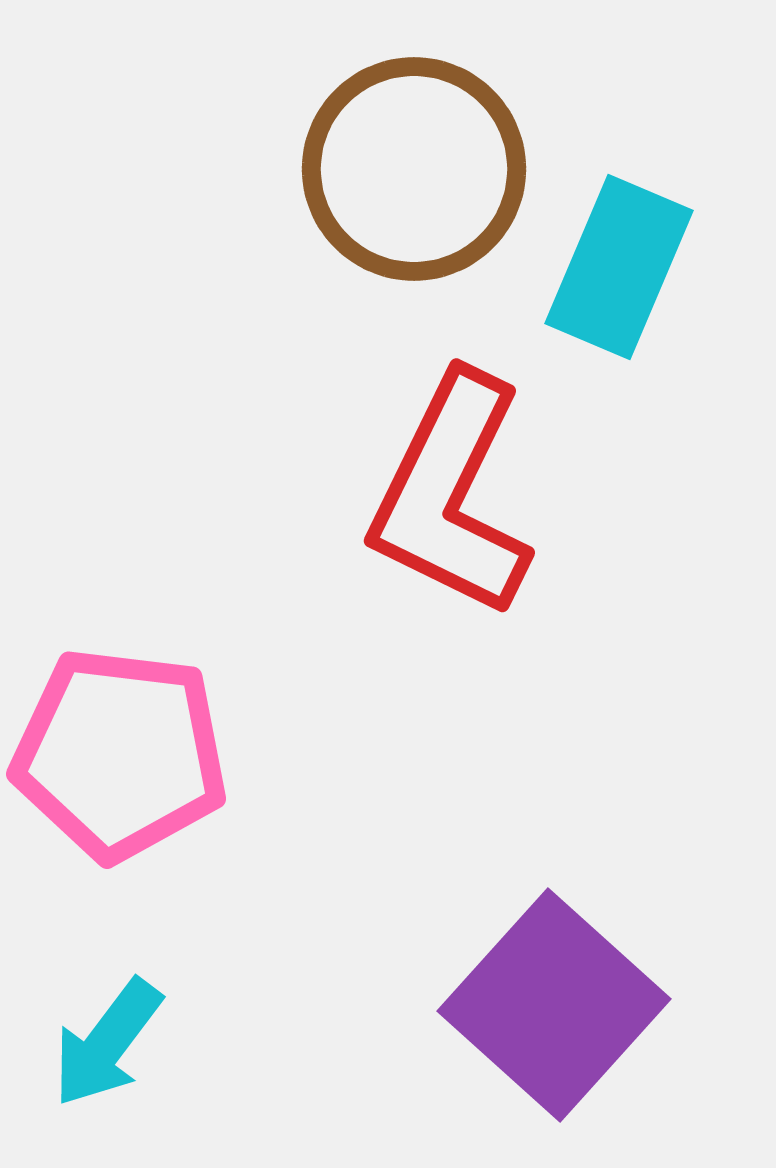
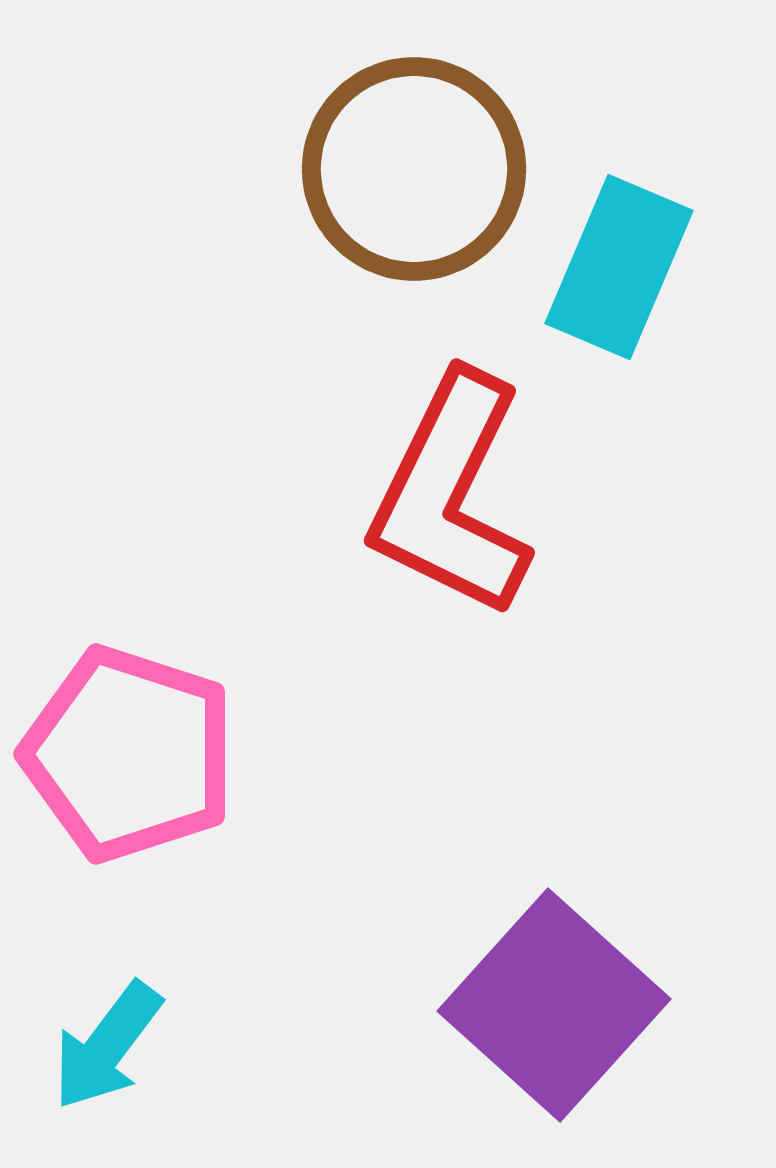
pink pentagon: moved 9 px right; rotated 11 degrees clockwise
cyan arrow: moved 3 px down
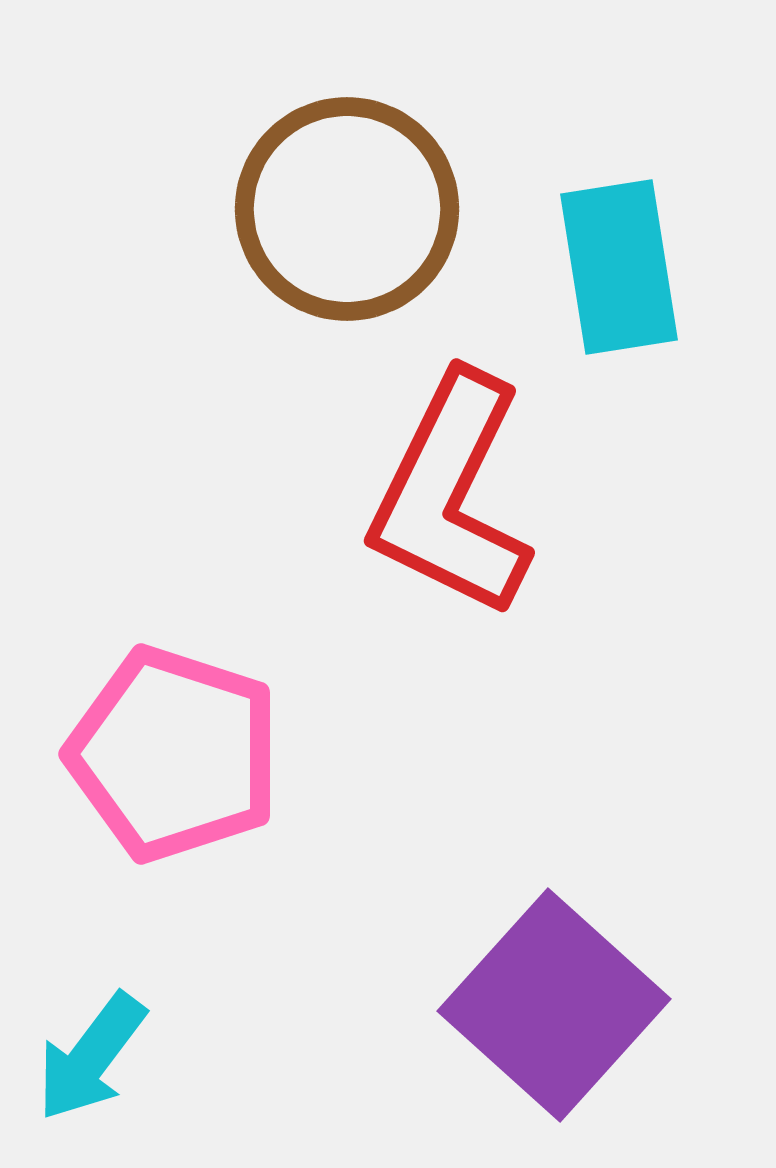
brown circle: moved 67 px left, 40 px down
cyan rectangle: rotated 32 degrees counterclockwise
pink pentagon: moved 45 px right
cyan arrow: moved 16 px left, 11 px down
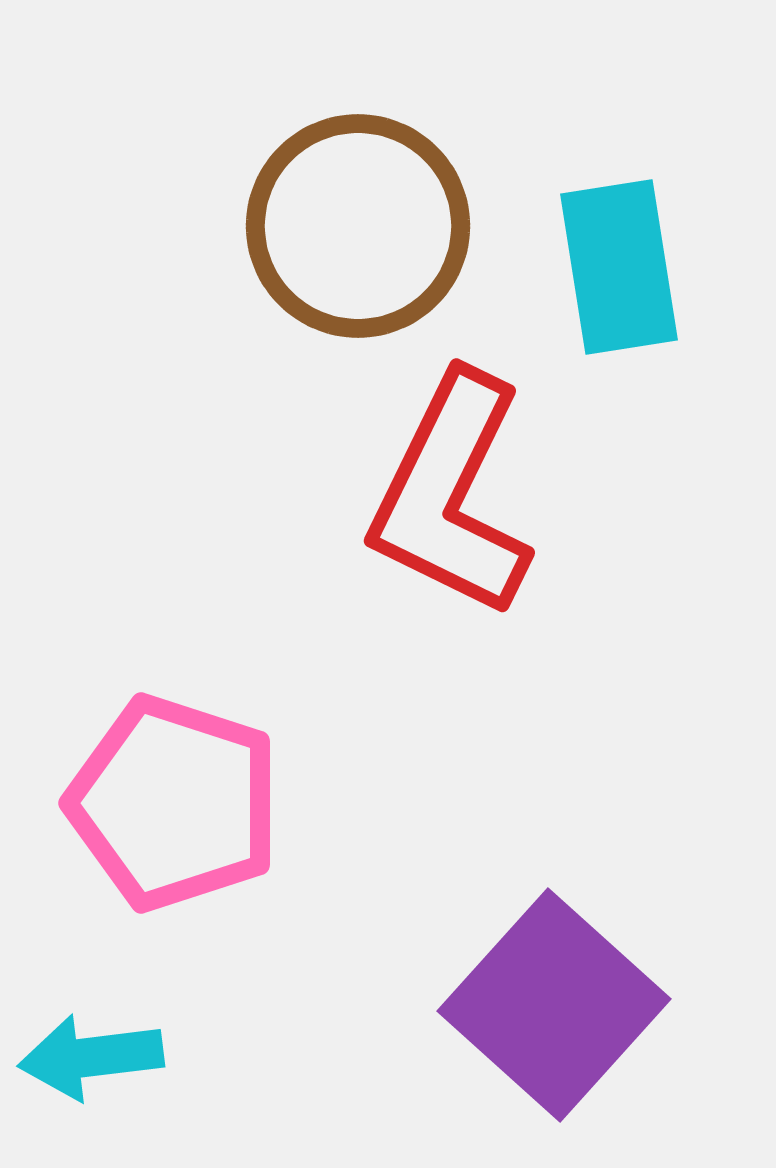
brown circle: moved 11 px right, 17 px down
pink pentagon: moved 49 px down
cyan arrow: rotated 46 degrees clockwise
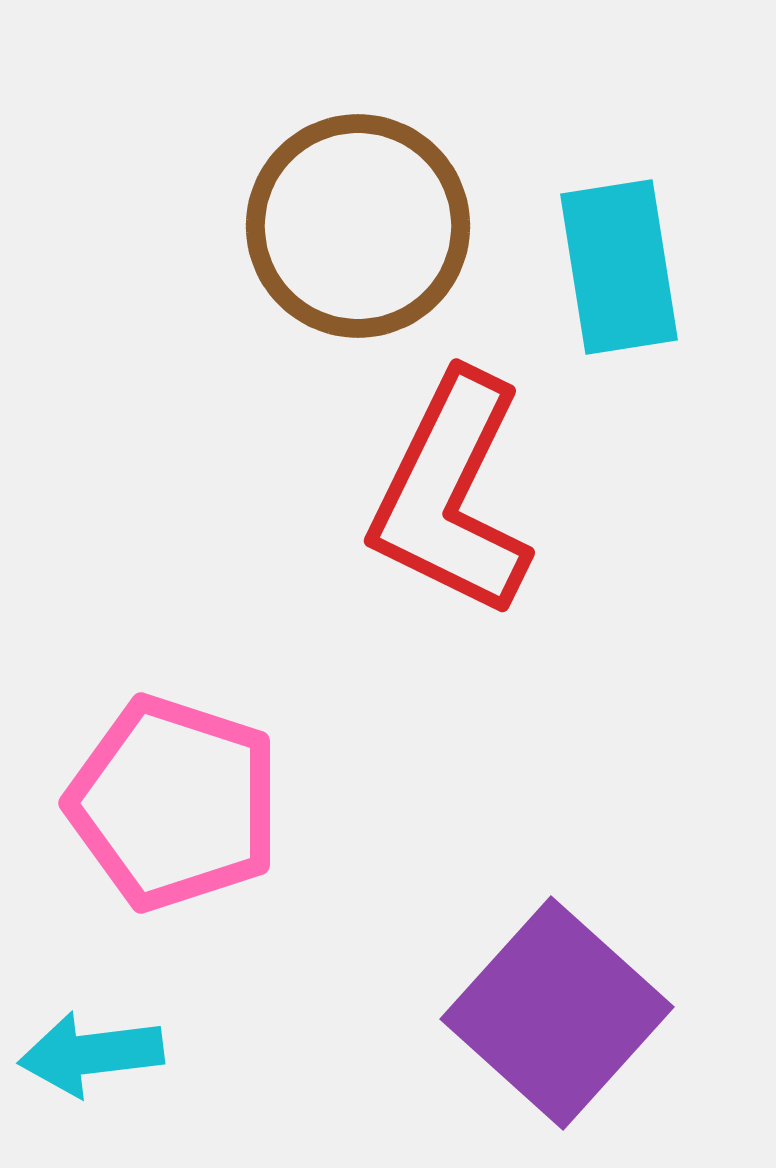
purple square: moved 3 px right, 8 px down
cyan arrow: moved 3 px up
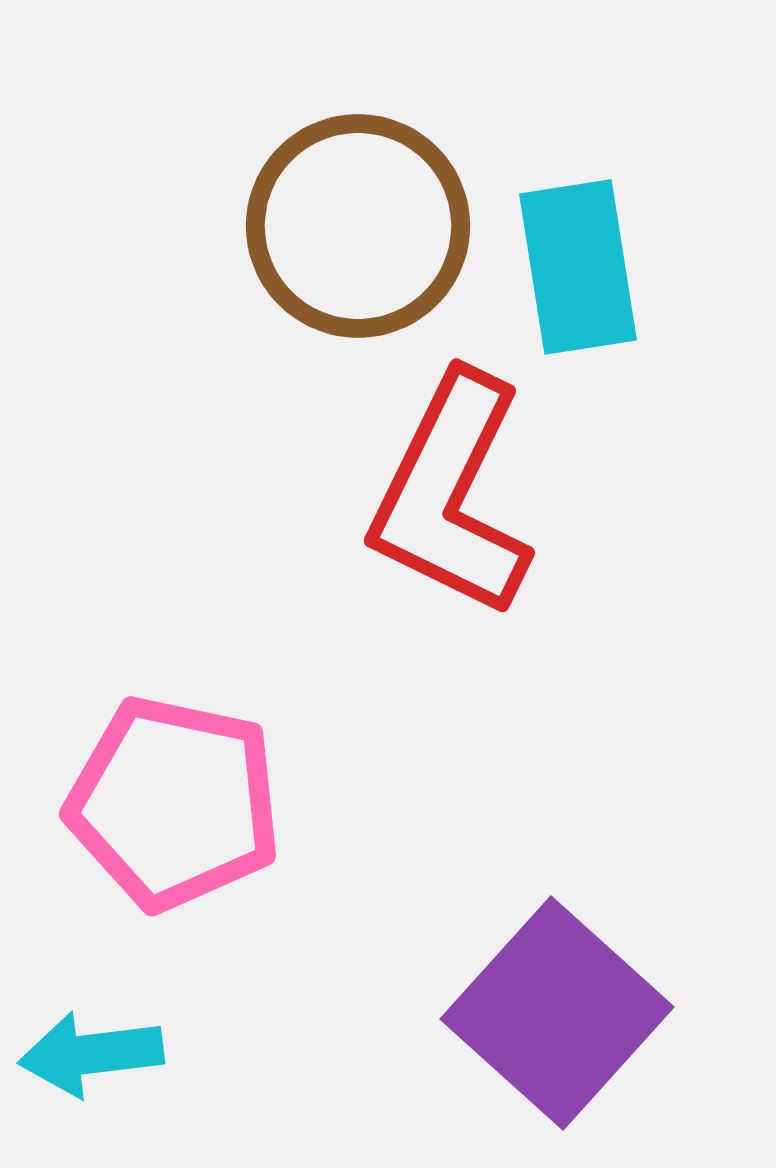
cyan rectangle: moved 41 px left
pink pentagon: rotated 6 degrees counterclockwise
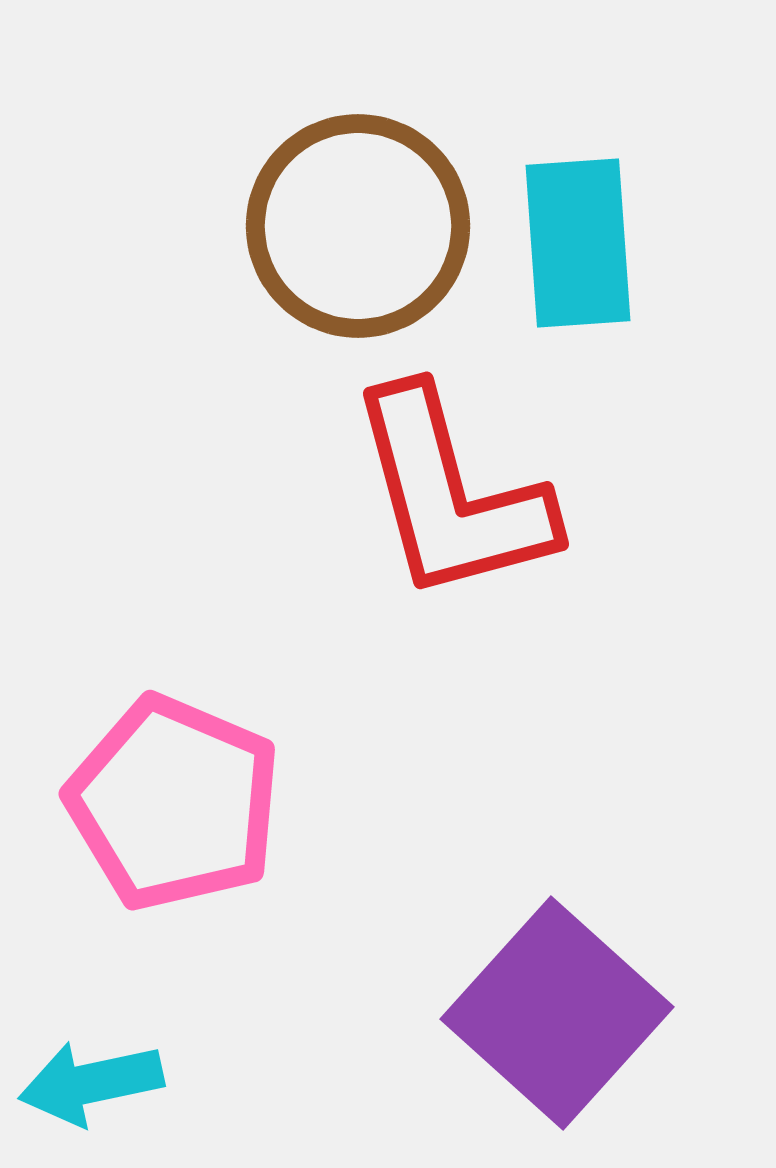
cyan rectangle: moved 24 px up; rotated 5 degrees clockwise
red L-shape: rotated 41 degrees counterclockwise
pink pentagon: rotated 11 degrees clockwise
cyan arrow: moved 29 px down; rotated 5 degrees counterclockwise
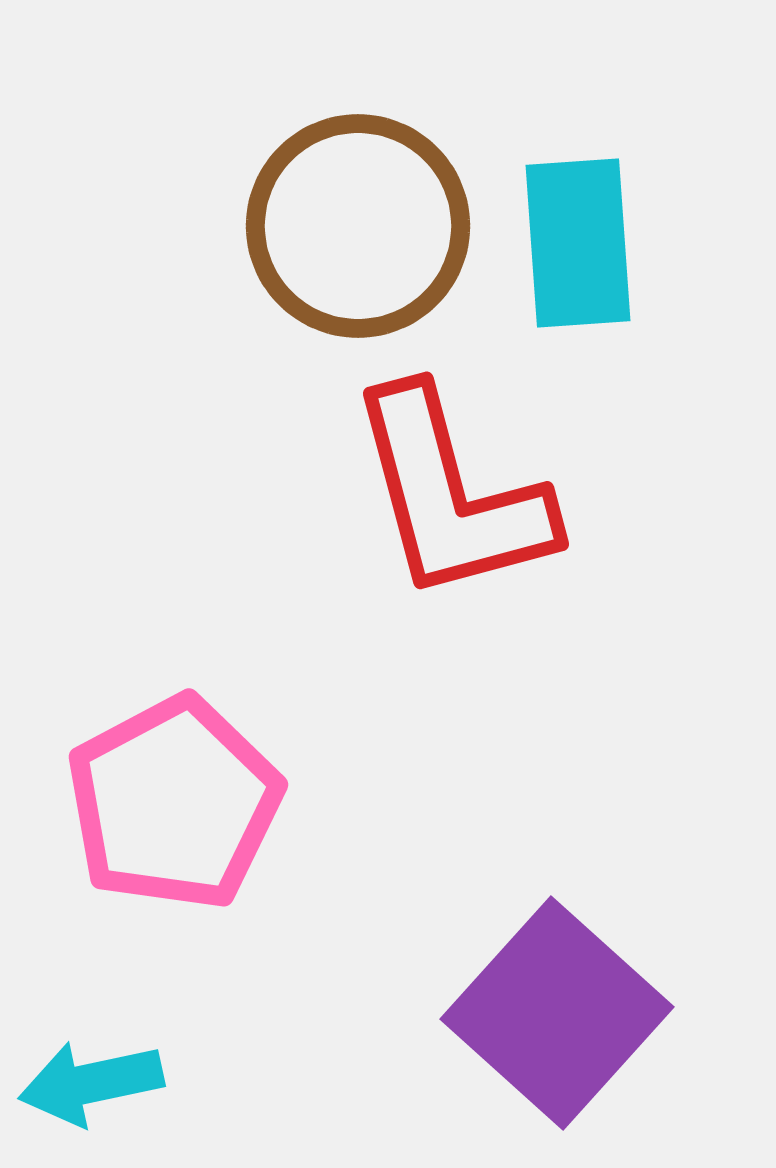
pink pentagon: rotated 21 degrees clockwise
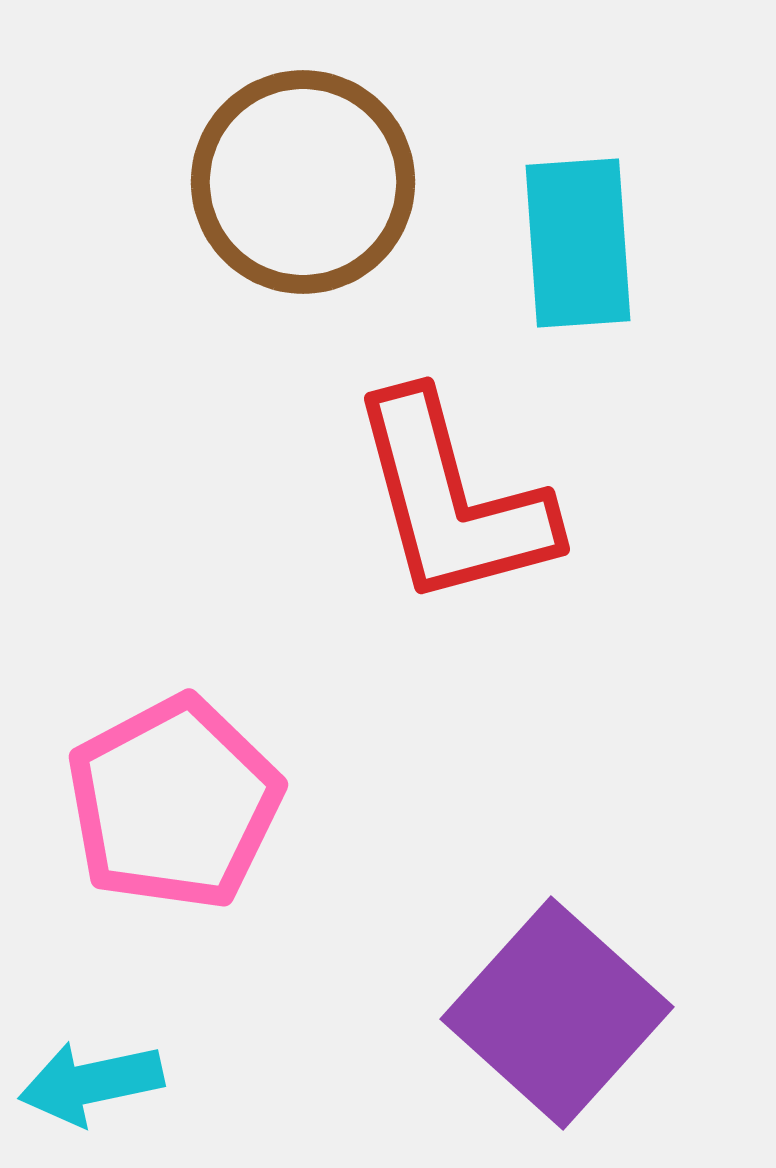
brown circle: moved 55 px left, 44 px up
red L-shape: moved 1 px right, 5 px down
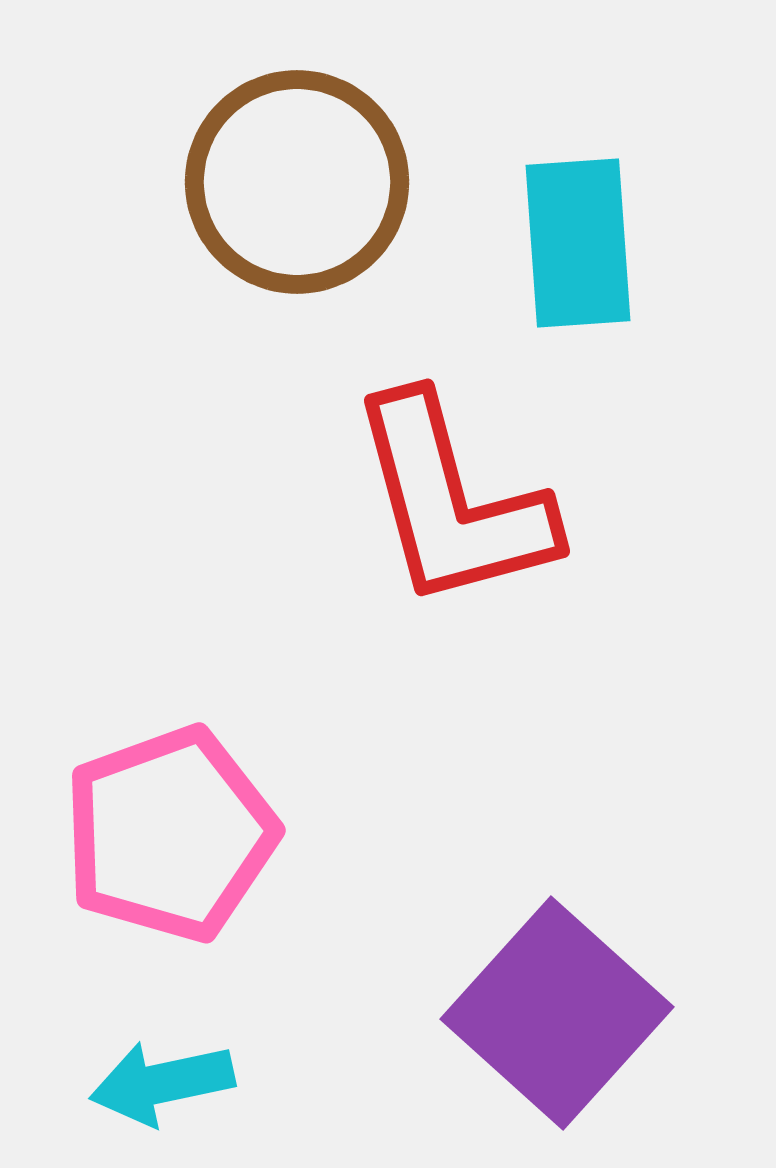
brown circle: moved 6 px left
red L-shape: moved 2 px down
pink pentagon: moved 4 px left, 31 px down; rotated 8 degrees clockwise
cyan arrow: moved 71 px right
